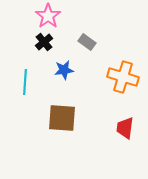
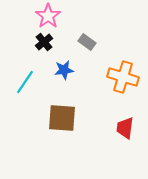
cyan line: rotated 30 degrees clockwise
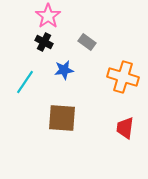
black cross: rotated 24 degrees counterclockwise
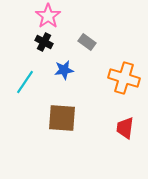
orange cross: moved 1 px right, 1 px down
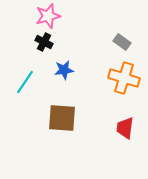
pink star: rotated 20 degrees clockwise
gray rectangle: moved 35 px right
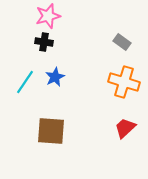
black cross: rotated 18 degrees counterclockwise
blue star: moved 9 px left, 7 px down; rotated 18 degrees counterclockwise
orange cross: moved 4 px down
brown square: moved 11 px left, 13 px down
red trapezoid: rotated 40 degrees clockwise
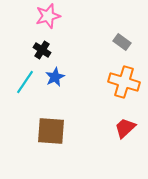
black cross: moved 2 px left, 8 px down; rotated 24 degrees clockwise
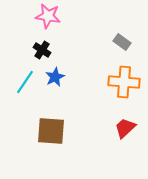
pink star: rotated 25 degrees clockwise
orange cross: rotated 12 degrees counterclockwise
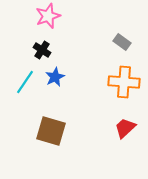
pink star: rotated 30 degrees counterclockwise
brown square: rotated 12 degrees clockwise
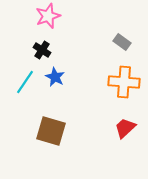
blue star: rotated 18 degrees counterclockwise
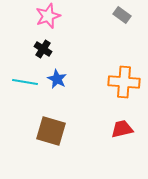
gray rectangle: moved 27 px up
black cross: moved 1 px right, 1 px up
blue star: moved 2 px right, 2 px down
cyan line: rotated 65 degrees clockwise
red trapezoid: moved 3 px left, 1 px down; rotated 30 degrees clockwise
